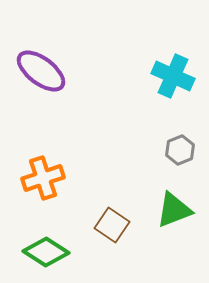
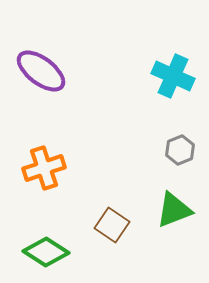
orange cross: moved 1 px right, 10 px up
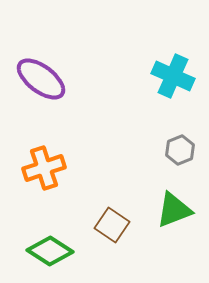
purple ellipse: moved 8 px down
green diamond: moved 4 px right, 1 px up
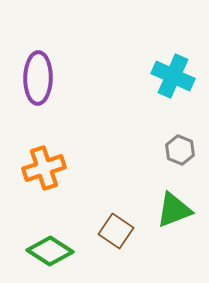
purple ellipse: moved 3 px left, 1 px up; rotated 54 degrees clockwise
gray hexagon: rotated 16 degrees counterclockwise
brown square: moved 4 px right, 6 px down
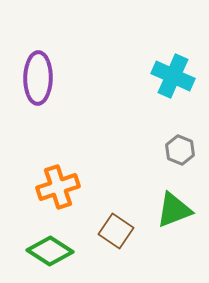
orange cross: moved 14 px right, 19 px down
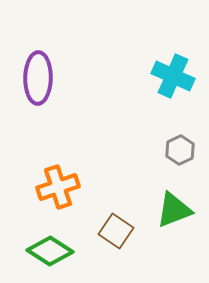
gray hexagon: rotated 12 degrees clockwise
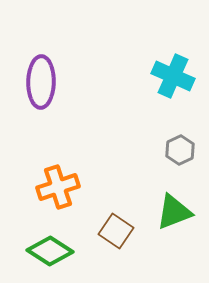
purple ellipse: moved 3 px right, 4 px down
green triangle: moved 2 px down
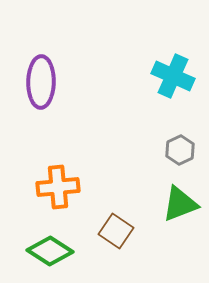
orange cross: rotated 12 degrees clockwise
green triangle: moved 6 px right, 8 px up
